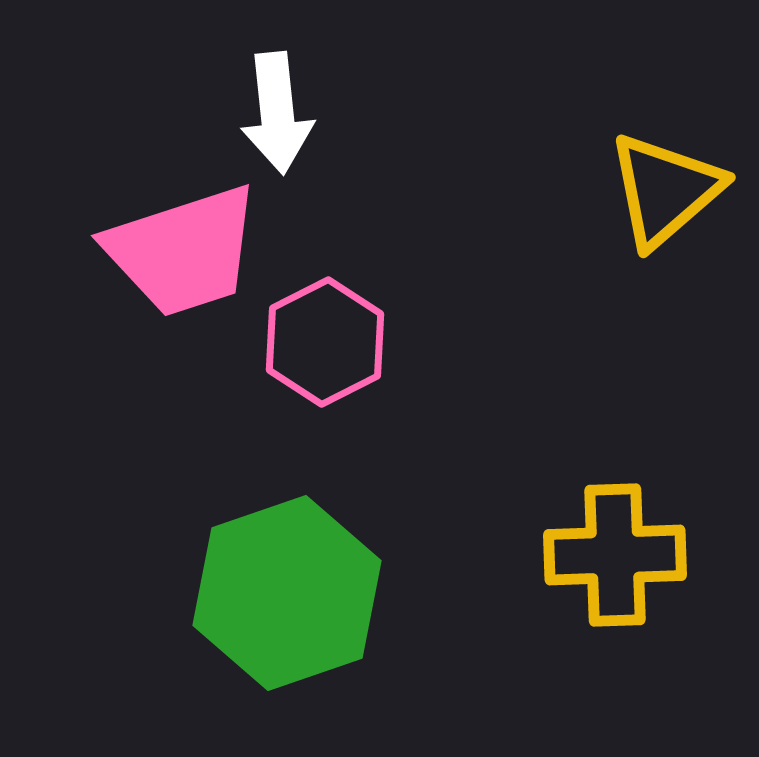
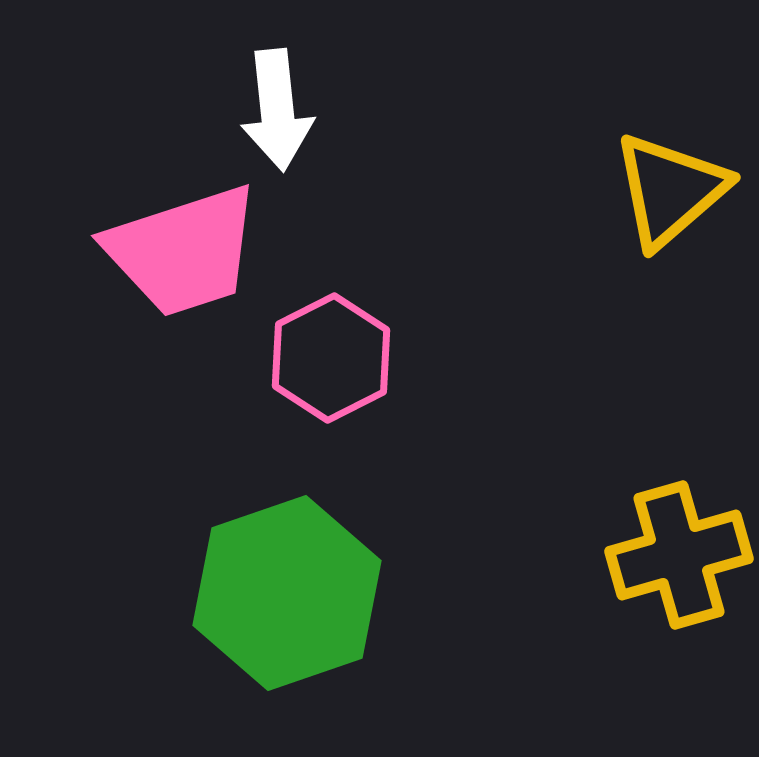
white arrow: moved 3 px up
yellow triangle: moved 5 px right
pink hexagon: moved 6 px right, 16 px down
yellow cross: moved 64 px right; rotated 14 degrees counterclockwise
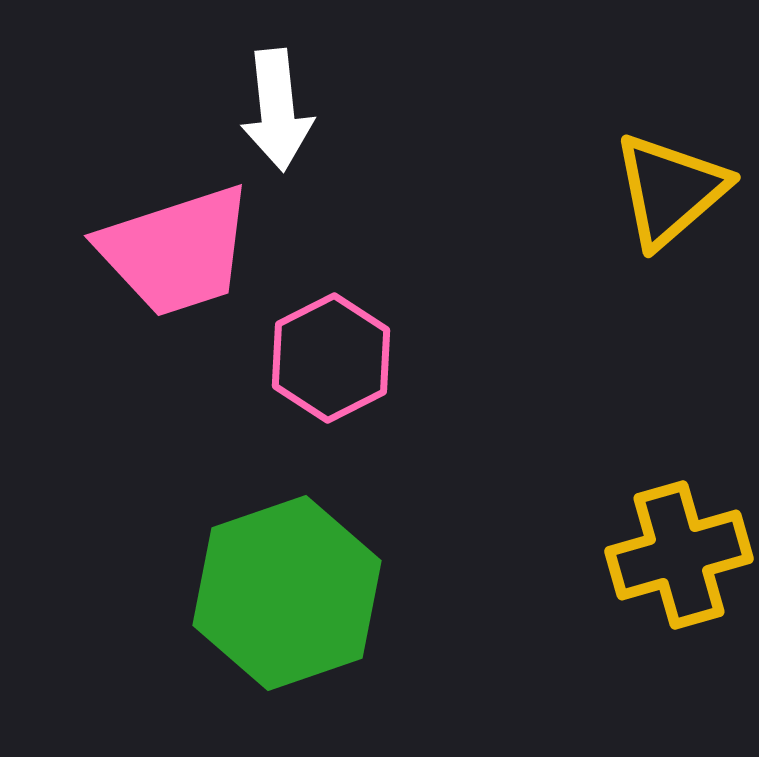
pink trapezoid: moved 7 px left
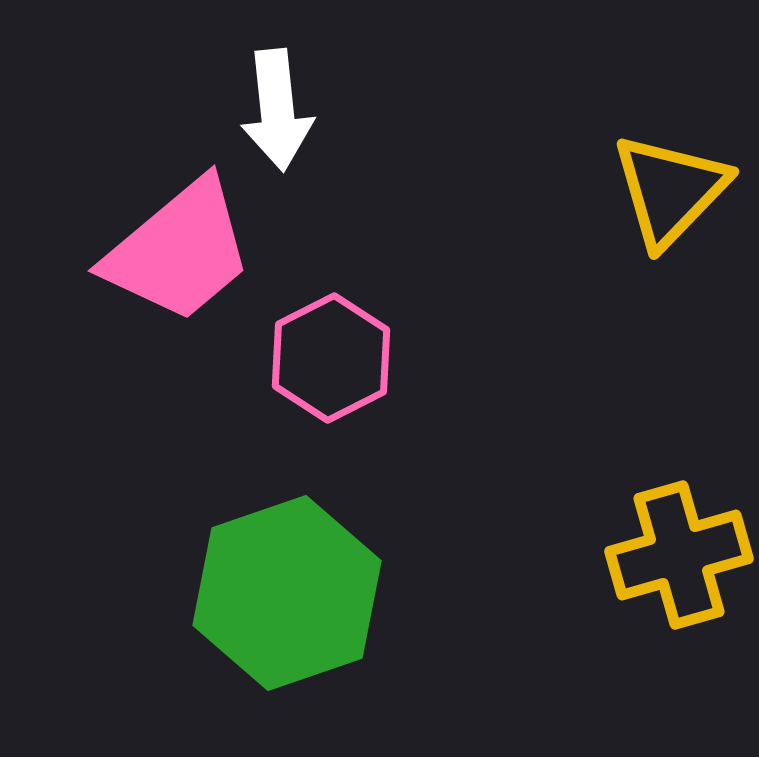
yellow triangle: rotated 5 degrees counterclockwise
pink trapezoid: moved 3 px right; rotated 22 degrees counterclockwise
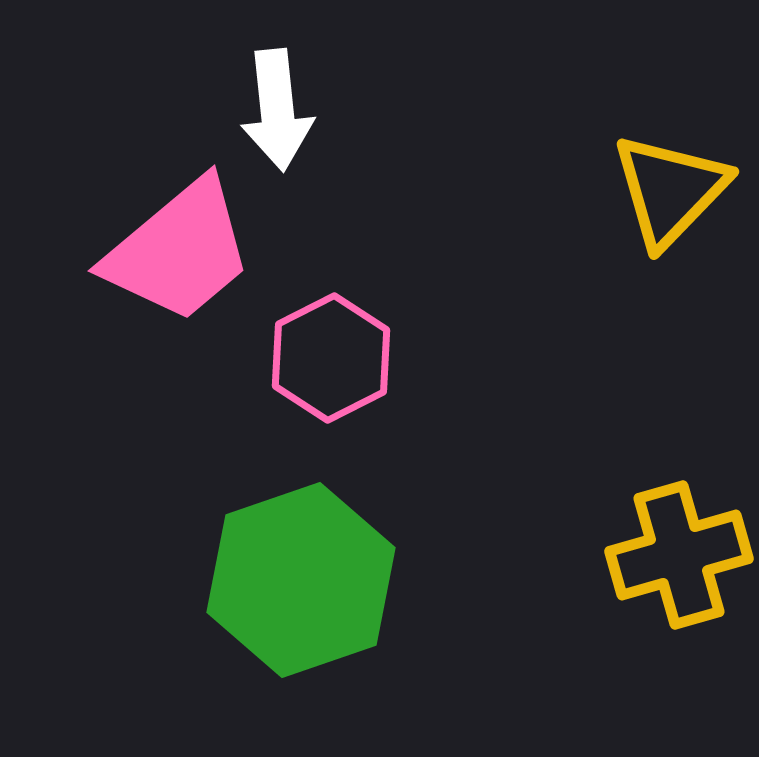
green hexagon: moved 14 px right, 13 px up
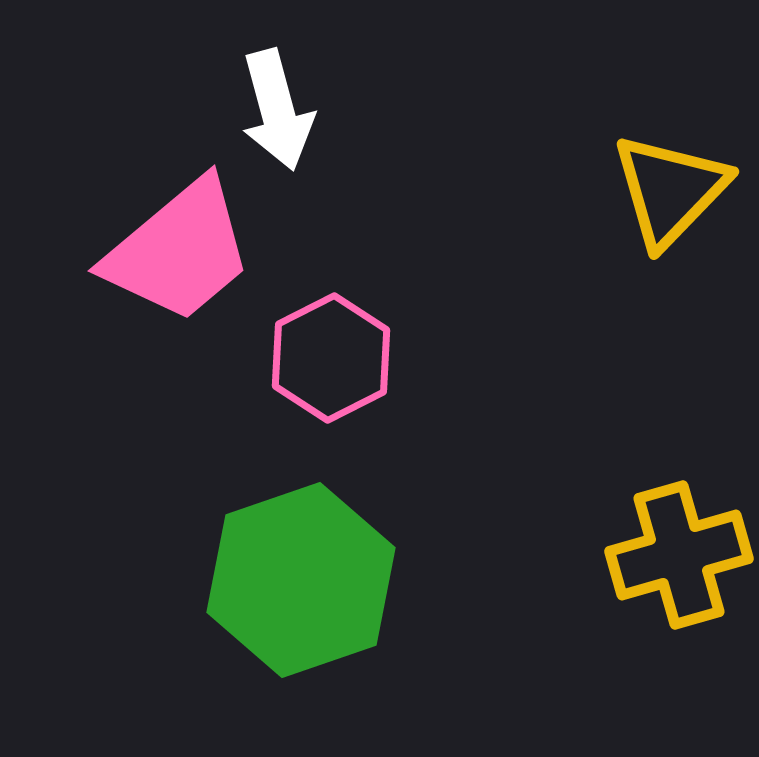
white arrow: rotated 9 degrees counterclockwise
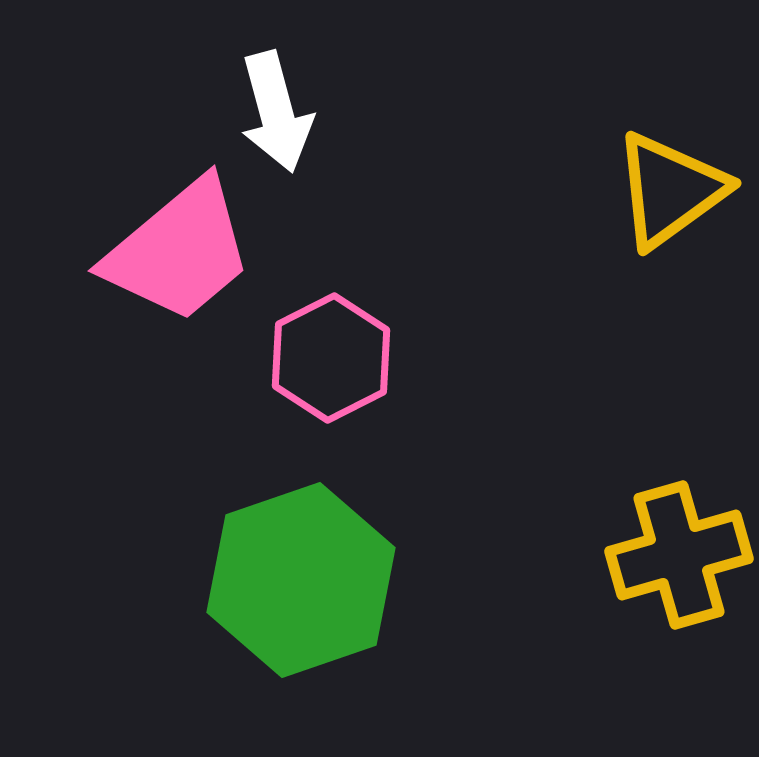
white arrow: moved 1 px left, 2 px down
yellow triangle: rotated 10 degrees clockwise
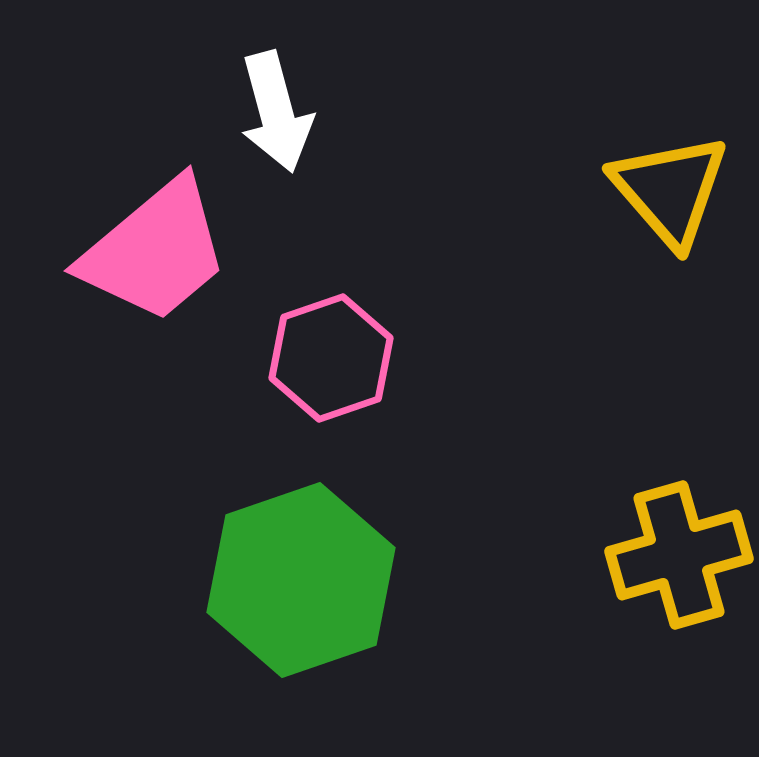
yellow triangle: rotated 35 degrees counterclockwise
pink trapezoid: moved 24 px left
pink hexagon: rotated 8 degrees clockwise
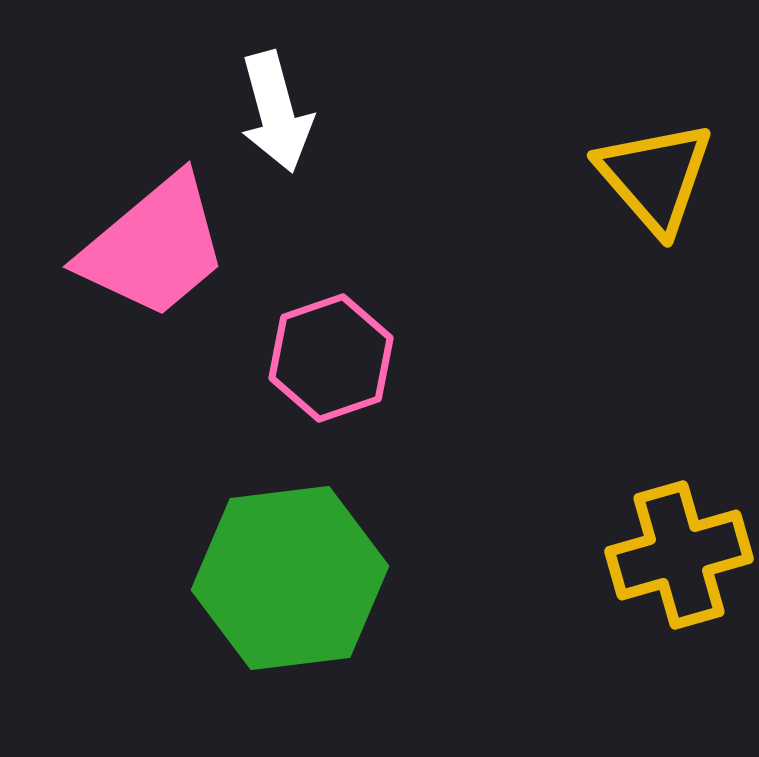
yellow triangle: moved 15 px left, 13 px up
pink trapezoid: moved 1 px left, 4 px up
green hexagon: moved 11 px left, 2 px up; rotated 12 degrees clockwise
